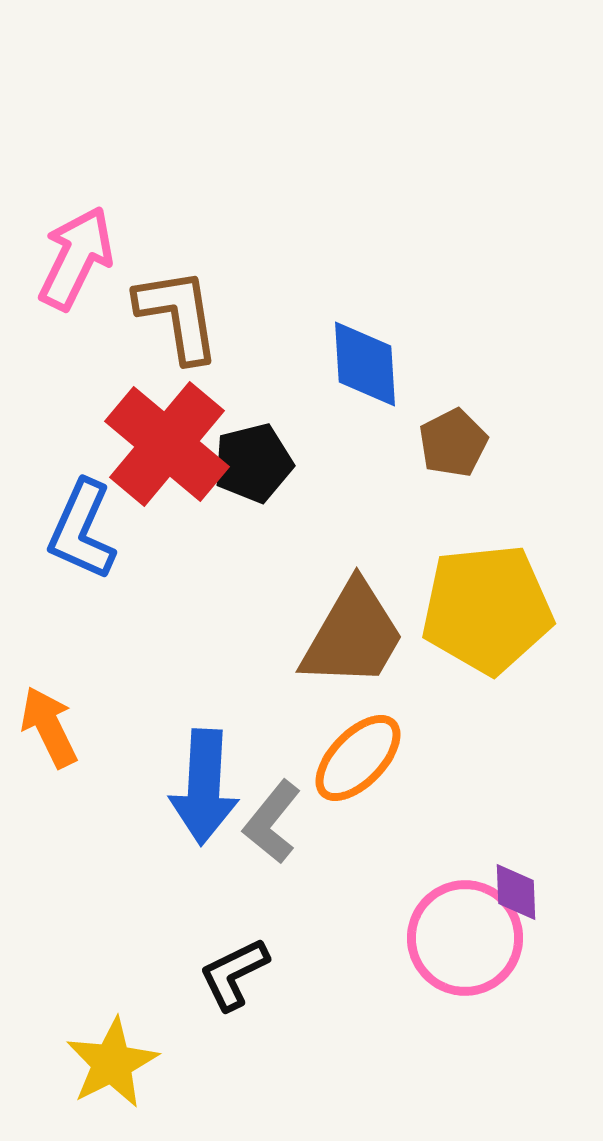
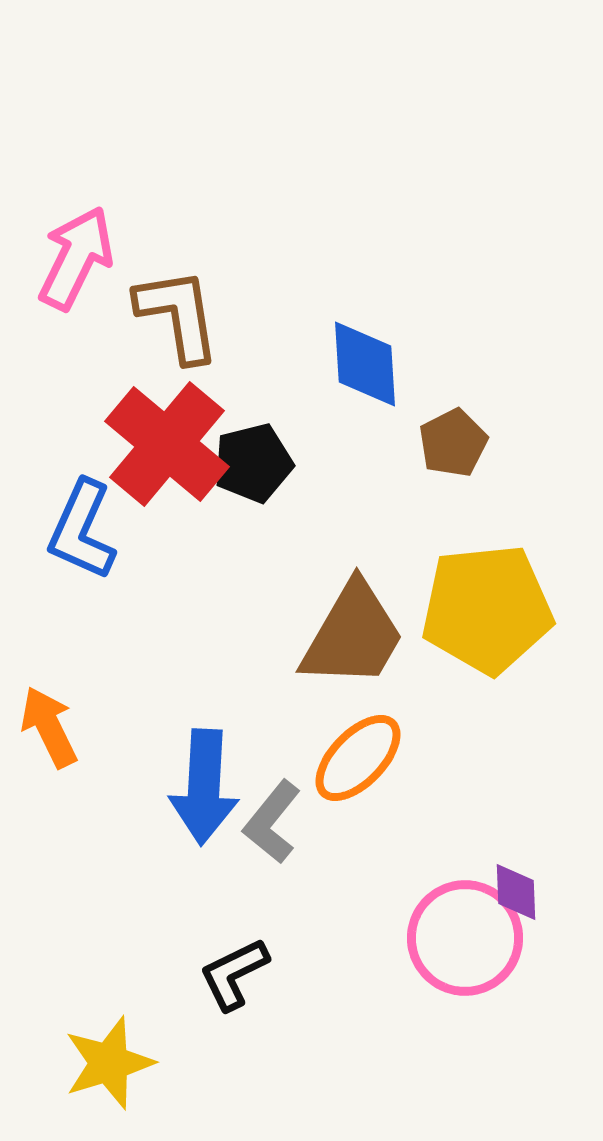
yellow star: moved 3 px left; rotated 10 degrees clockwise
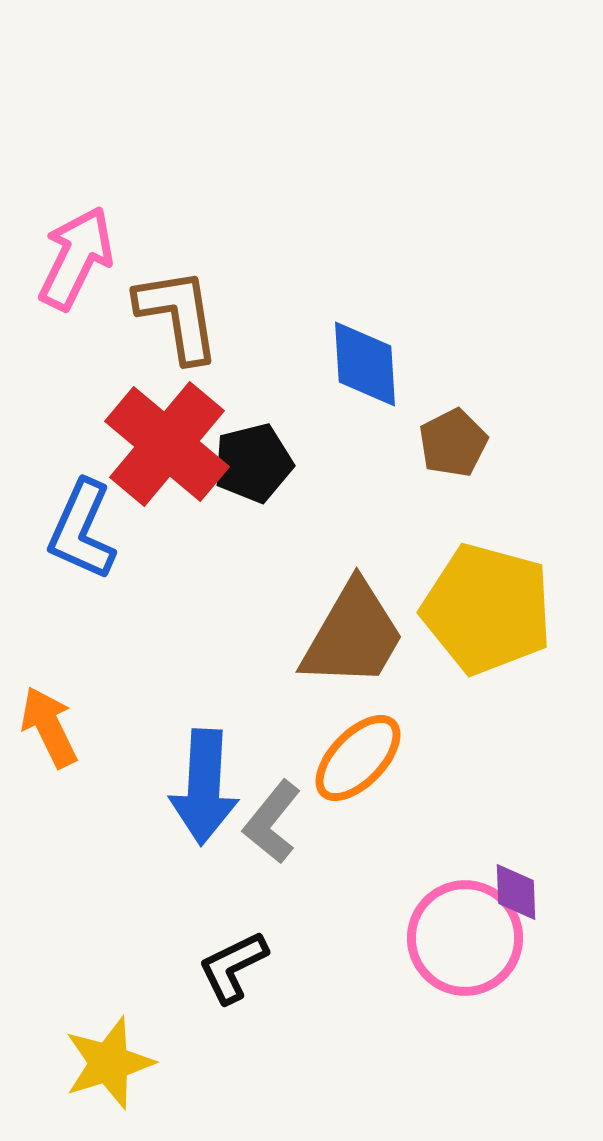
yellow pentagon: rotated 21 degrees clockwise
black L-shape: moved 1 px left, 7 px up
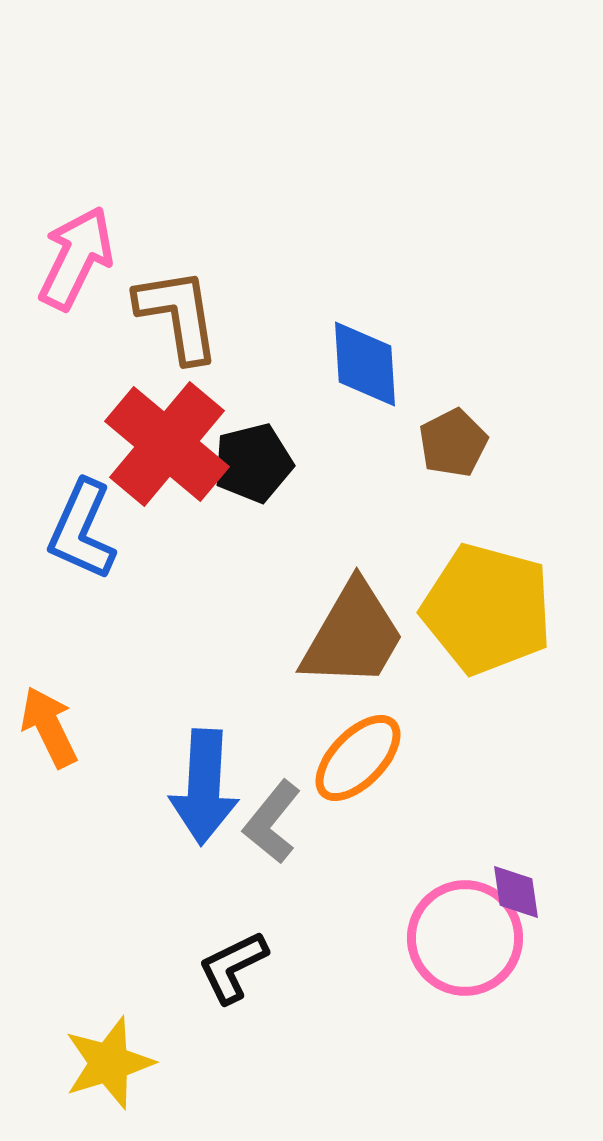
purple diamond: rotated 6 degrees counterclockwise
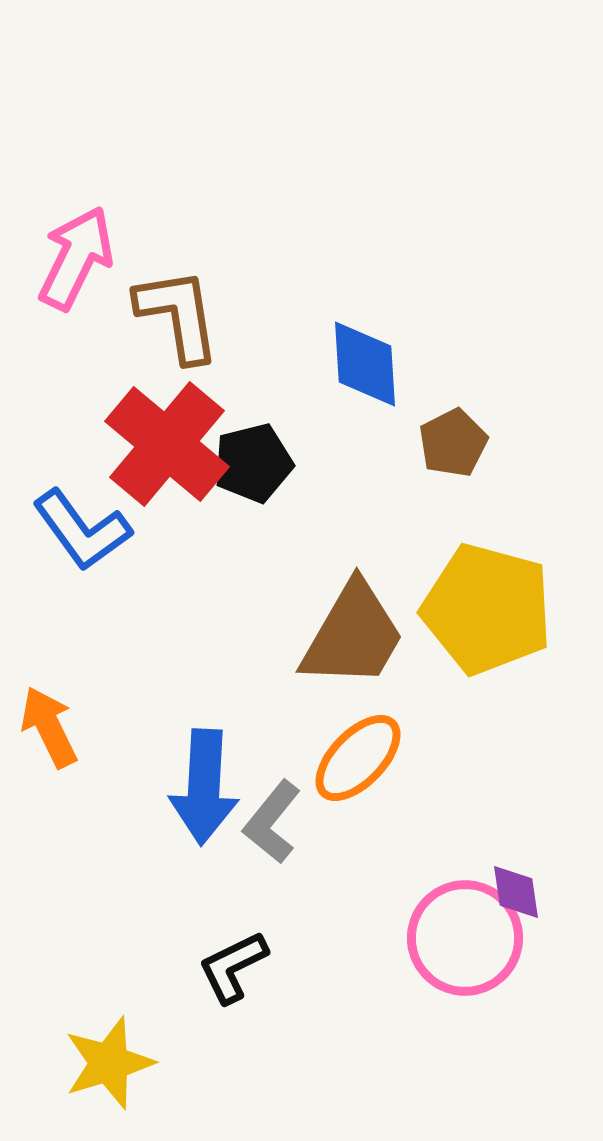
blue L-shape: rotated 60 degrees counterclockwise
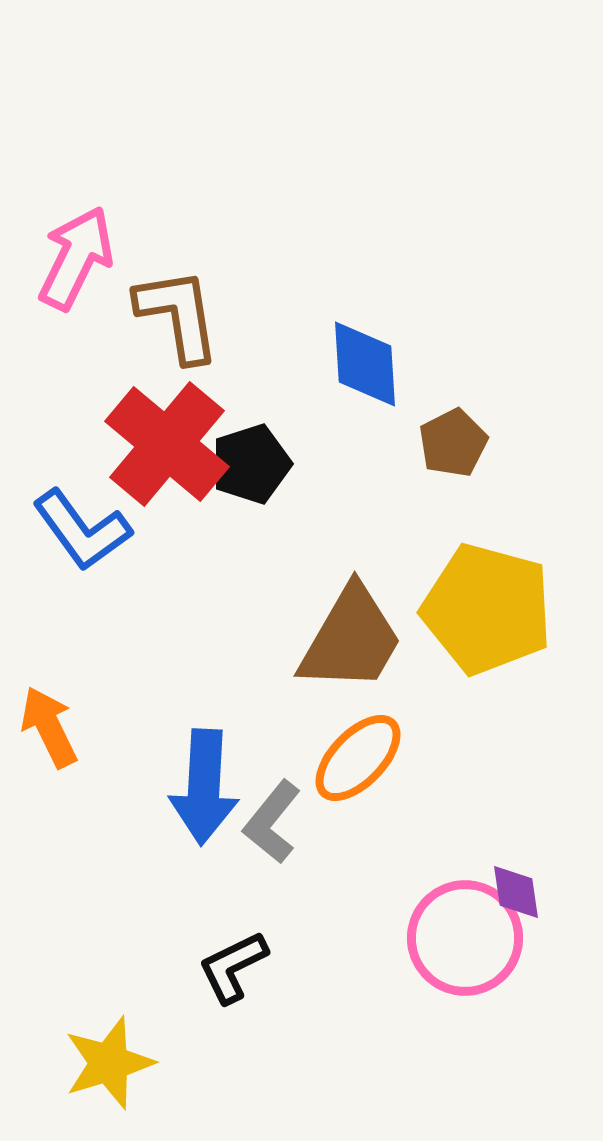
black pentagon: moved 2 px left, 1 px down; rotated 4 degrees counterclockwise
brown trapezoid: moved 2 px left, 4 px down
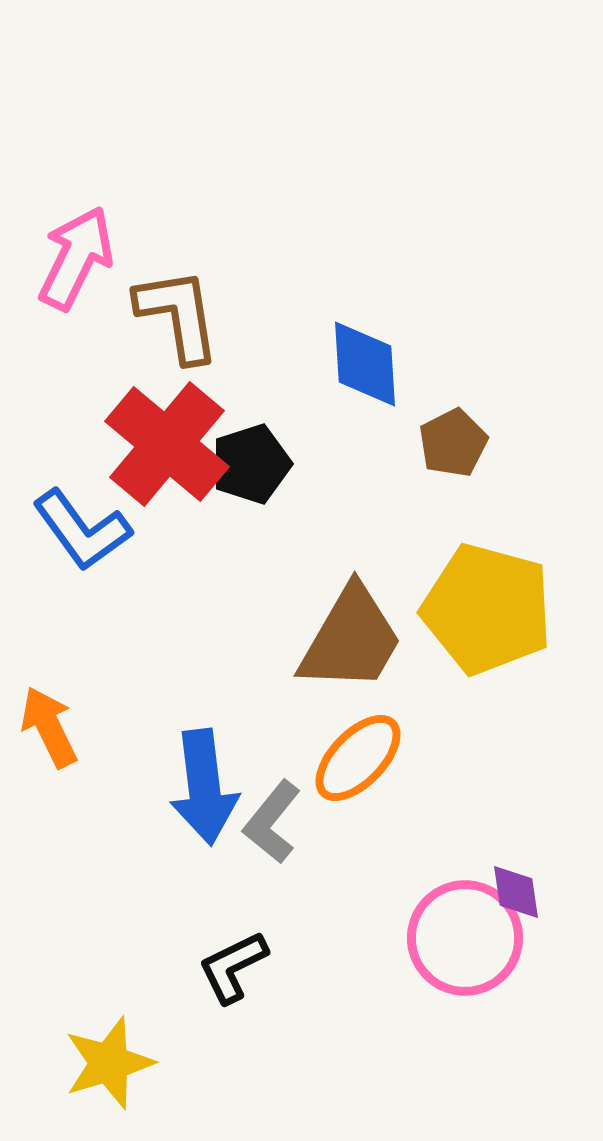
blue arrow: rotated 10 degrees counterclockwise
